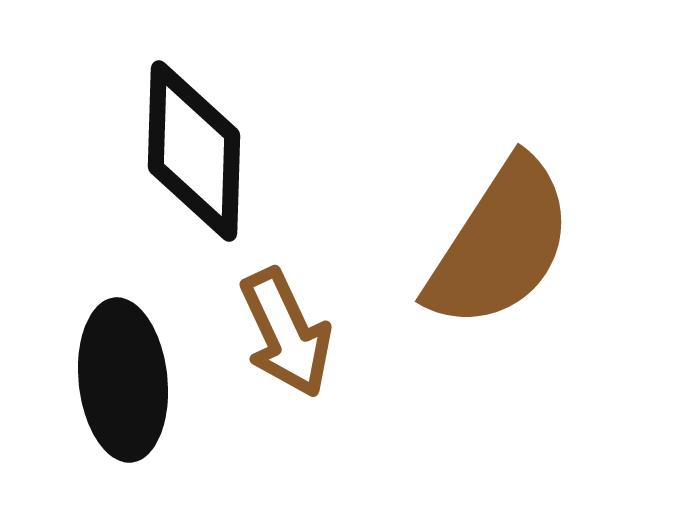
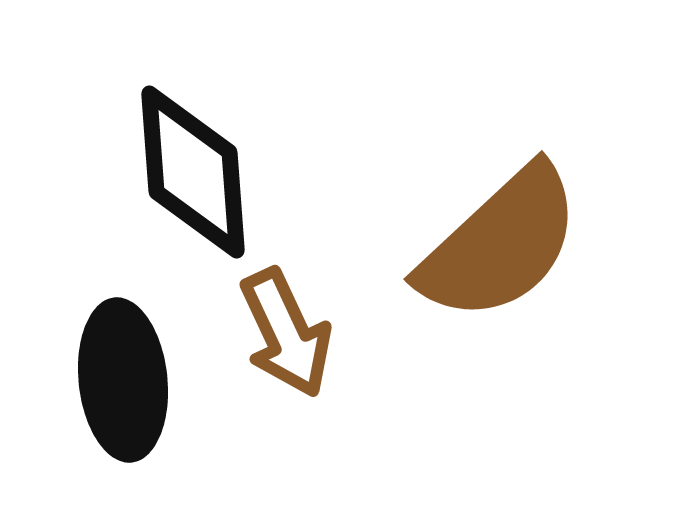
black diamond: moved 1 px left, 21 px down; rotated 6 degrees counterclockwise
brown semicircle: rotated 14 degrees clockwise
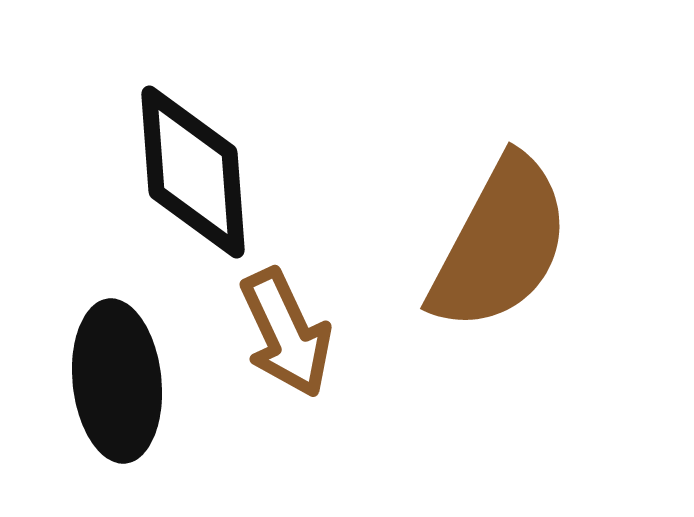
brown semicircle: rotated 19 degrees counterclockwise
black ellipse: moved 6 px left, 1 px down
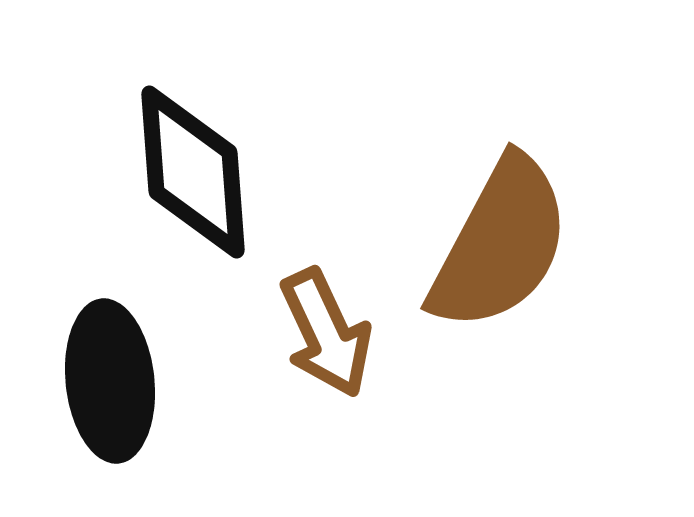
brown arrow: moved 40 px right
black ellipse: moved 7 px left
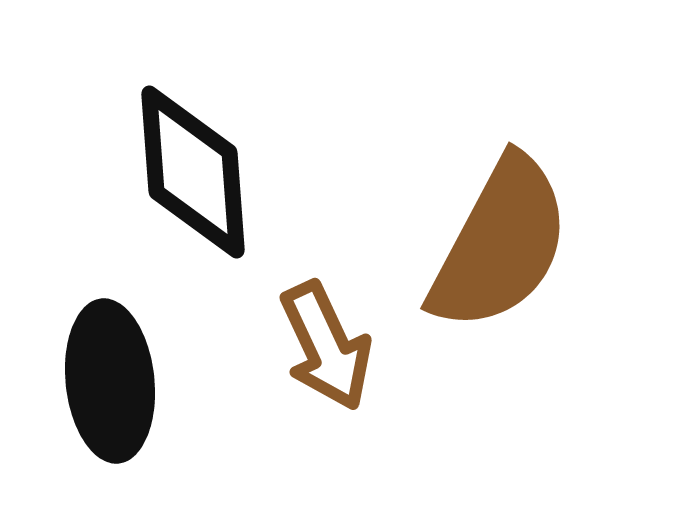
brown arrow: moved 13 px down
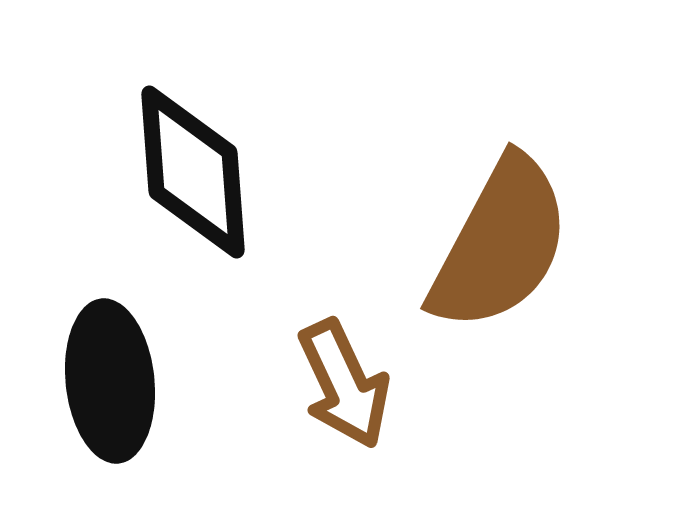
brown arrow: moved 18 px right, 38 px down
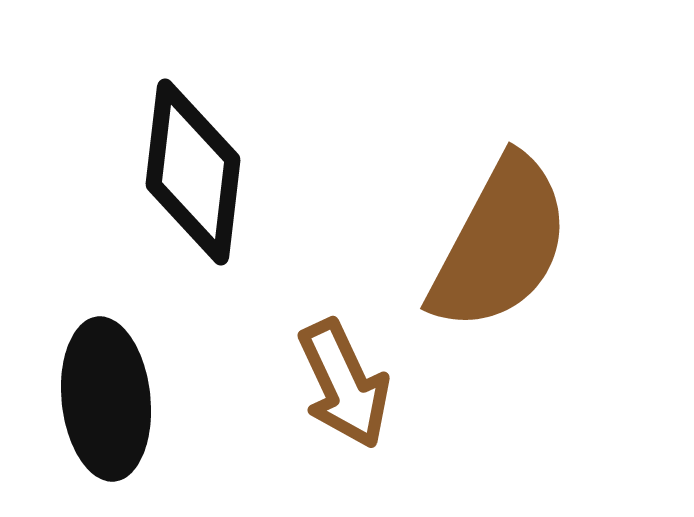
black diamond: rotated 11 degrees clockwise
black ellipse: moved 4 px left, 18 px down
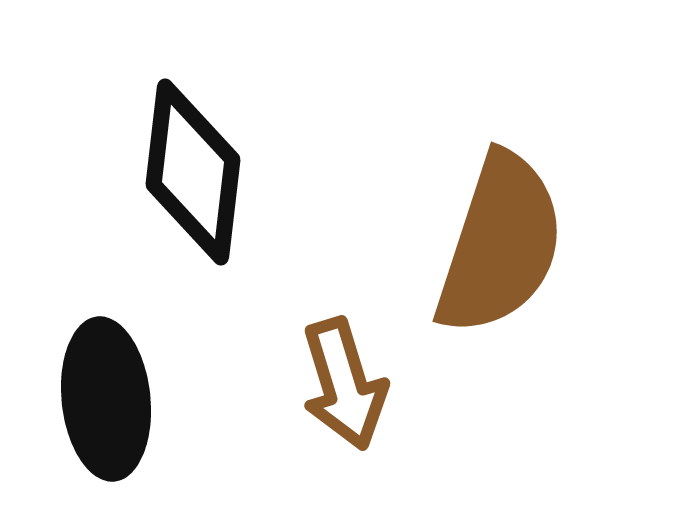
brown semicircle: rotated 10 degrees counterclockwise
brown arrow: rotated 8 degrees clockwise
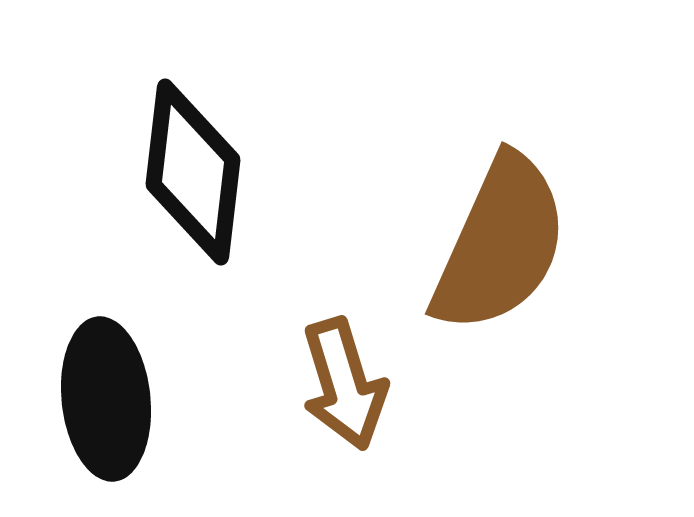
brown semicircle: rotated 6 degrees clockwise
